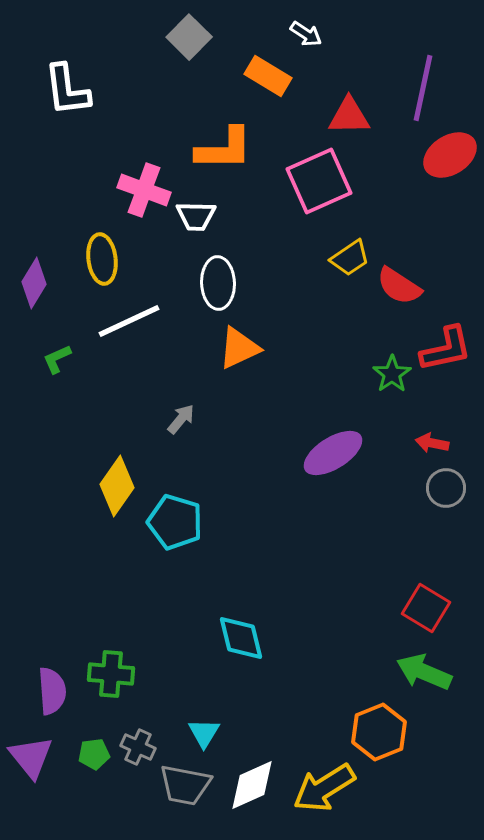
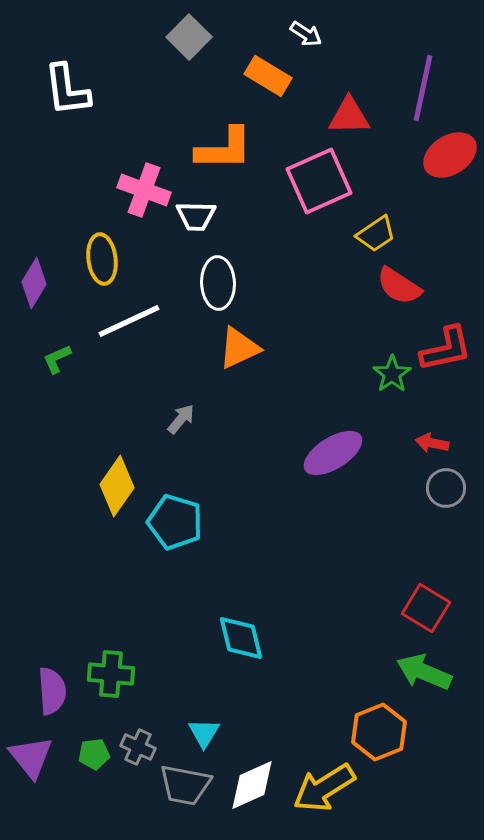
yellow trapezoid: moved 26 px right, 24 px up
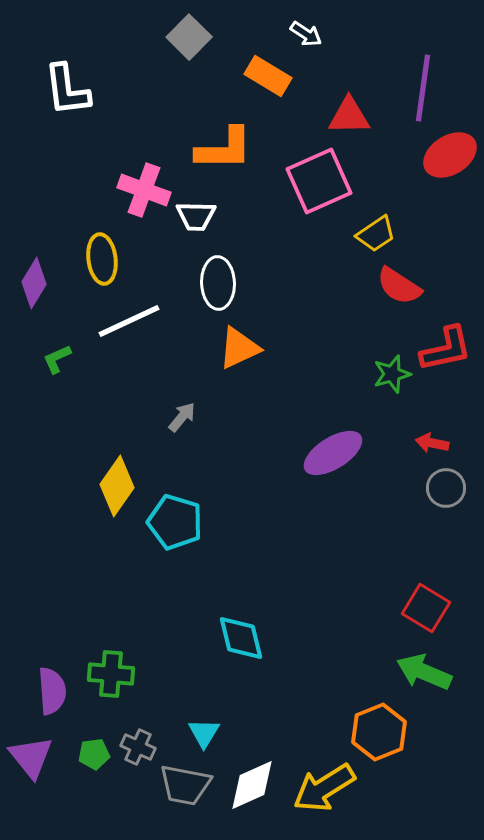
purple line: rotated 4 degrees counterclockwise
green star: rotated 18 degrees clockwise
gray arrow: moved 1 px right, 2 px up
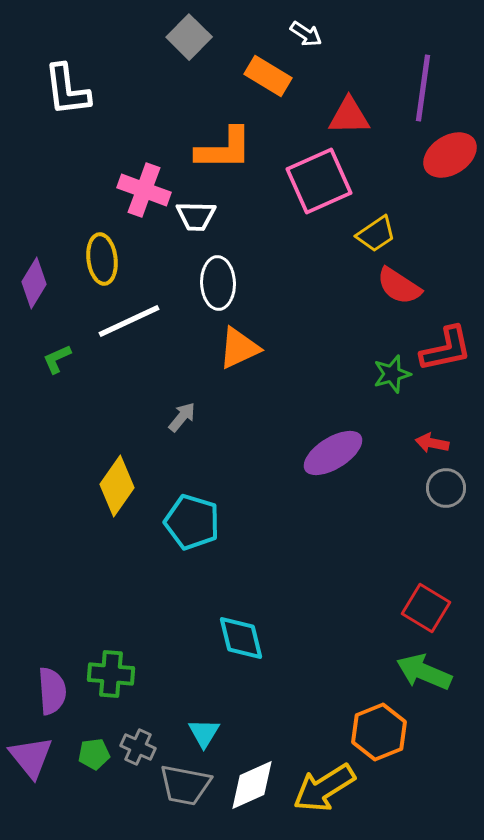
cyan pentagon: moved 17 px right
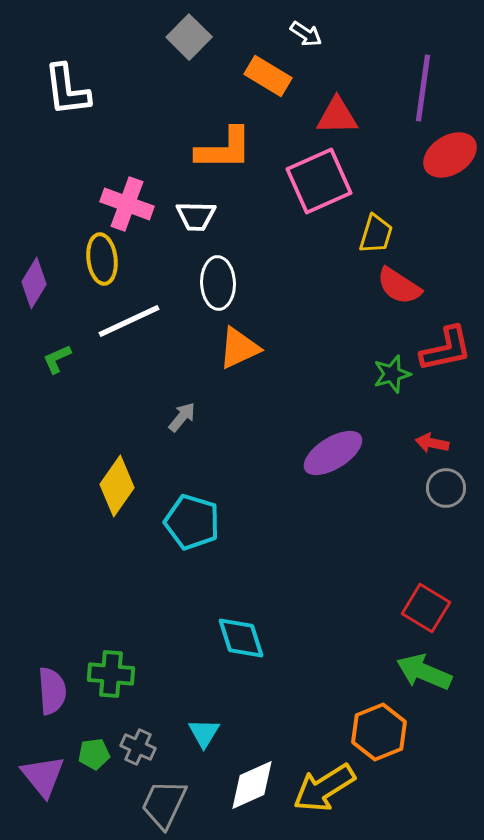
red triangle: moved 12 px left
pink cross: moved 17 px left, 14 px down
yellow trapezoid: rotated 39 degrees counterclockwise
cyan diamond: rotated 4 degrees counterclockwise
purple triangle: moved 12 px right, 19 px down
gray trapezoid: moved 21 px left, 19 px down; rotated 104 degrees clockwise
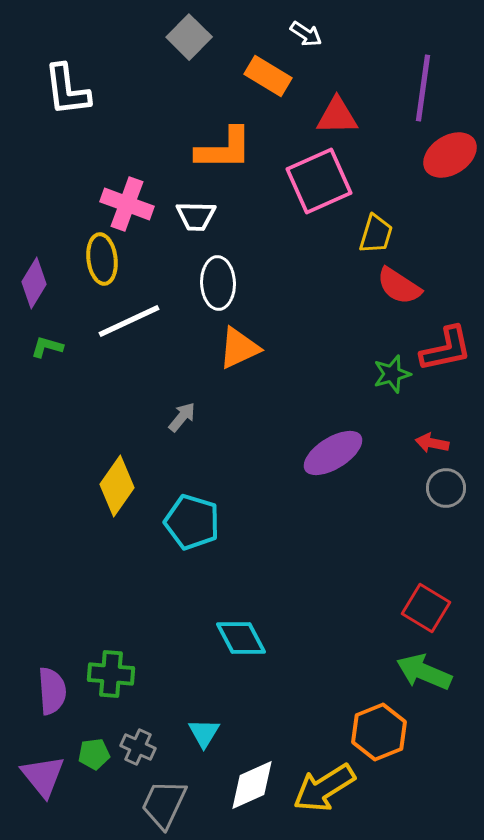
green L-shape: moved 10 px left, 12 px up; rotated 40 degrees clockwise
cyan diamond: rotated 10 degrees counterclockwise
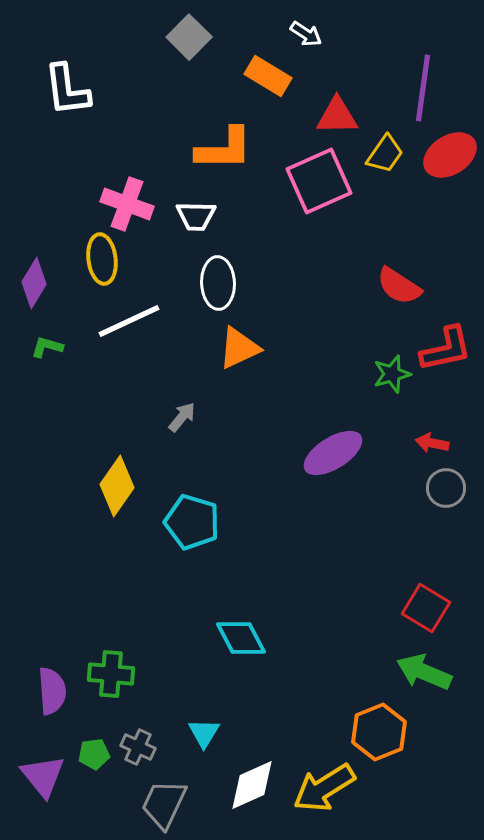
yellow trapezoid: moved 9 px right, 80 px up; rotated 18 degrees clockwise
